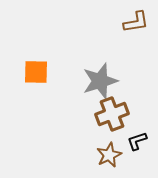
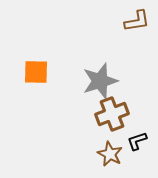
brown L-shape: moved 1 px right, 1 px up
brown star: moved 1 px right, 1 px up; rotated 20 degrees counterclockwise
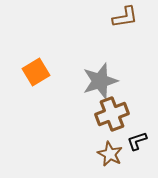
brown L-shape: moved 12 px left, 4 px up
orange square: rotated 32 degrees counterclockwise
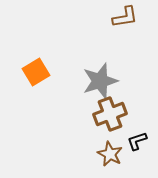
brown cross: moved 2 px left
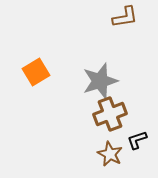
black L-shape: moved 1 px up
